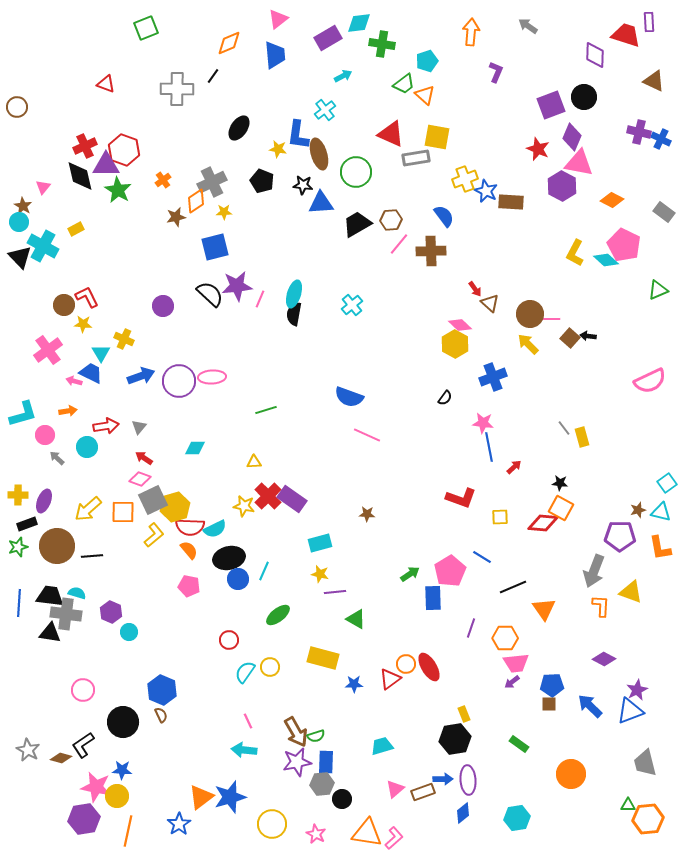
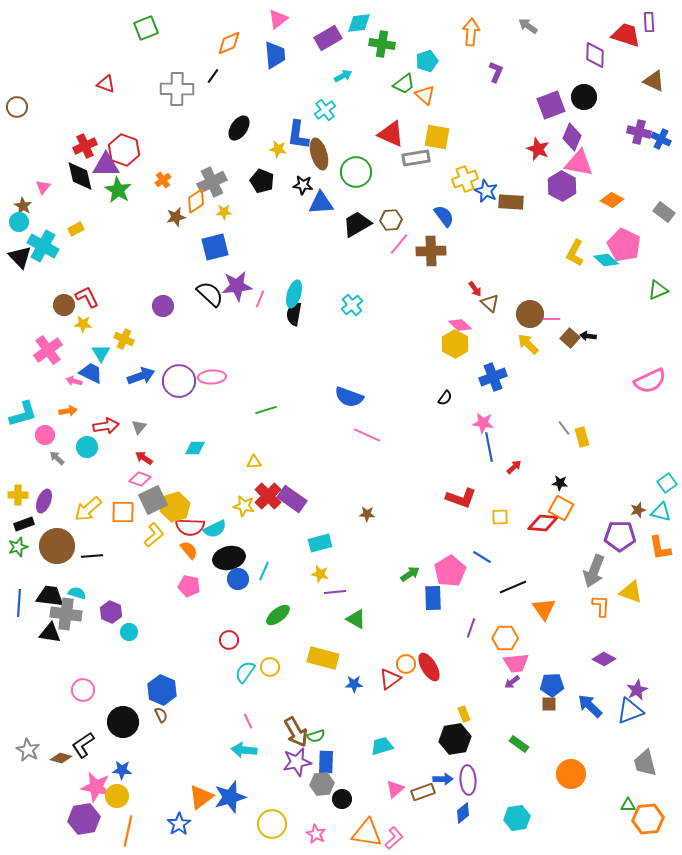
black rectangle at (27, 524): moved 3 px left
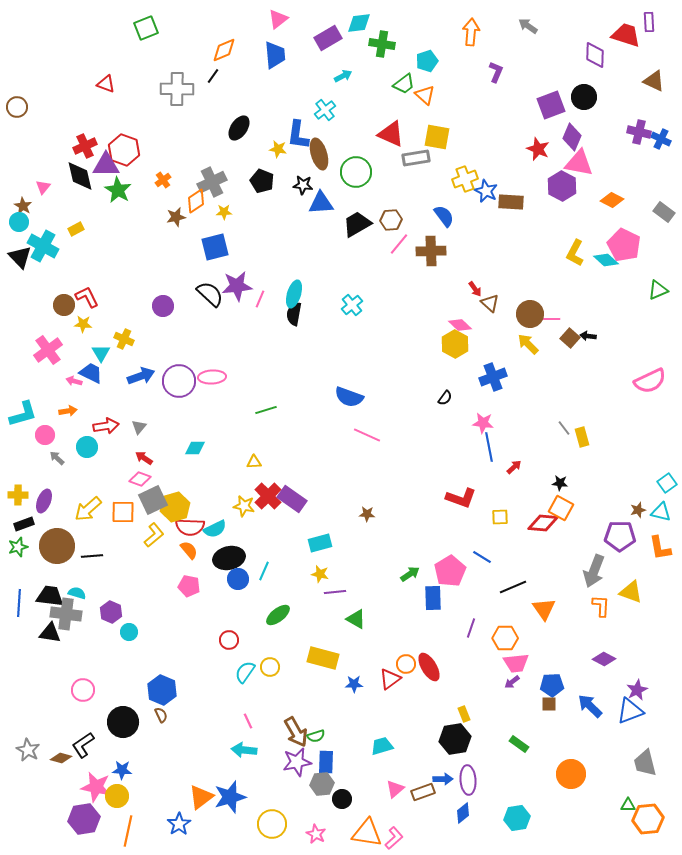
orange diamond at (229, 43): moved 5 px left, 7 px down
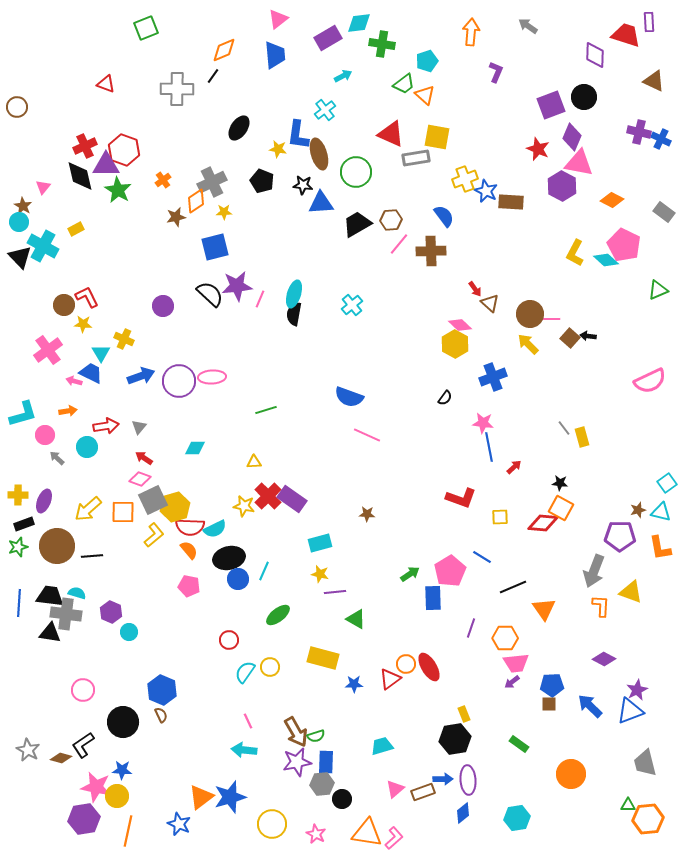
blue star at (179, 824): rotated 15 degrees counterclockwise
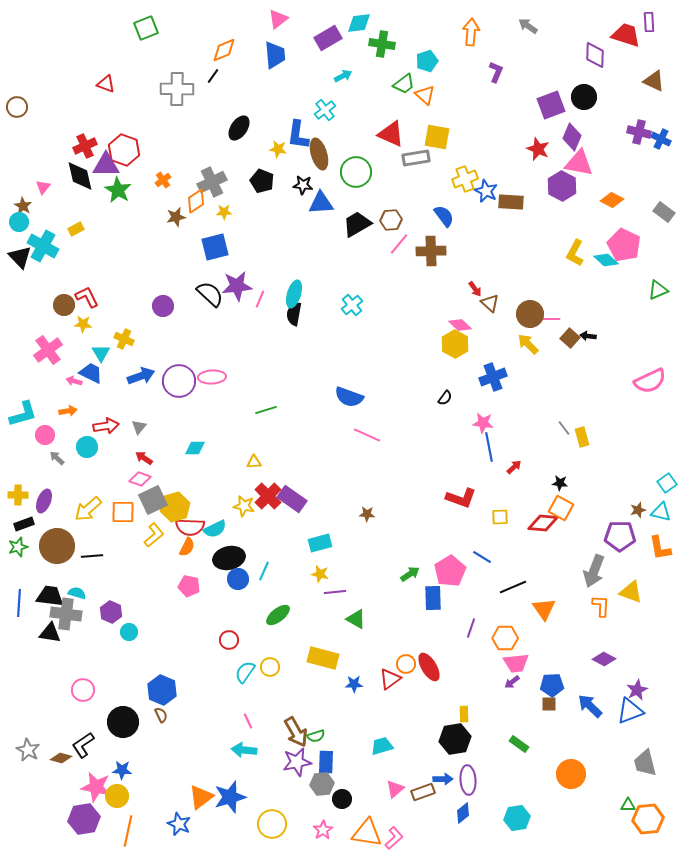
orange semicircle at (189, 550): moved 2 px left, 3 px up; rotated 66 degrees clockwise
yellow rectangle at (464, 714): rotated 21 degrees clockwise
pink star at (316, 834): moved 7 px right, 4 px up; rotated 12 degrees clockwise
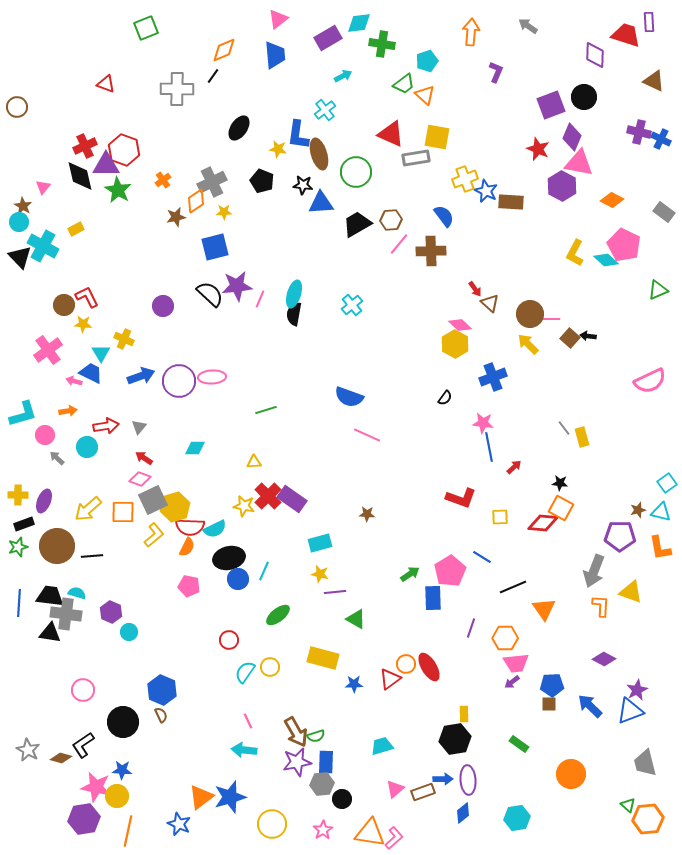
green triangle at (628, 805): rotated 42 degrees clockwise
orange triangle at (367, 833): moved 3 px right
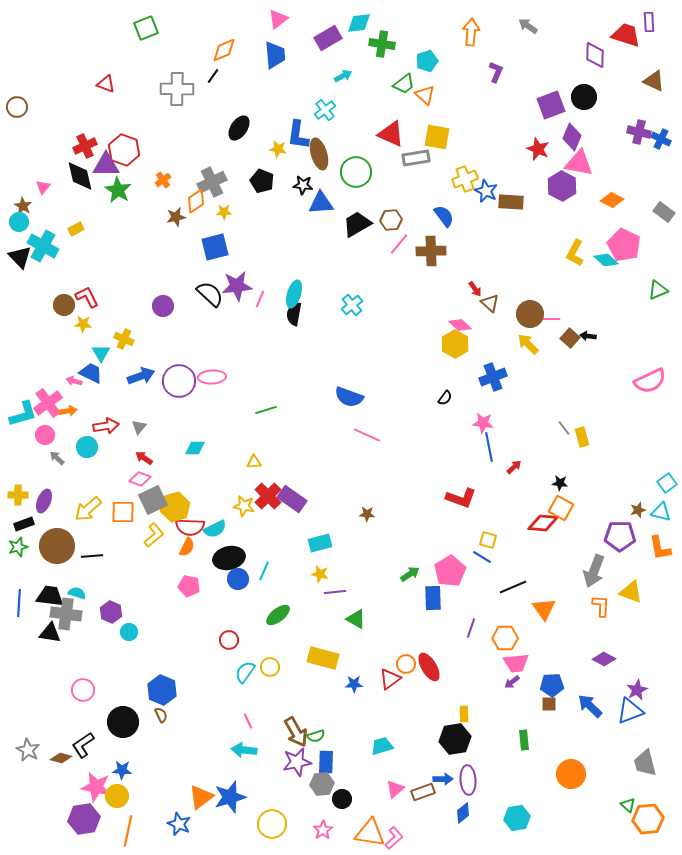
pink cross at (48, 350): moved 53 px down
yellow square at (500, 517): moved 12 px left, 23 px down; rotated 18 degrees clockwise
green rectangle at (519, 744): moved 5 px right, 4 px up; rotated 48 degrees clockwise
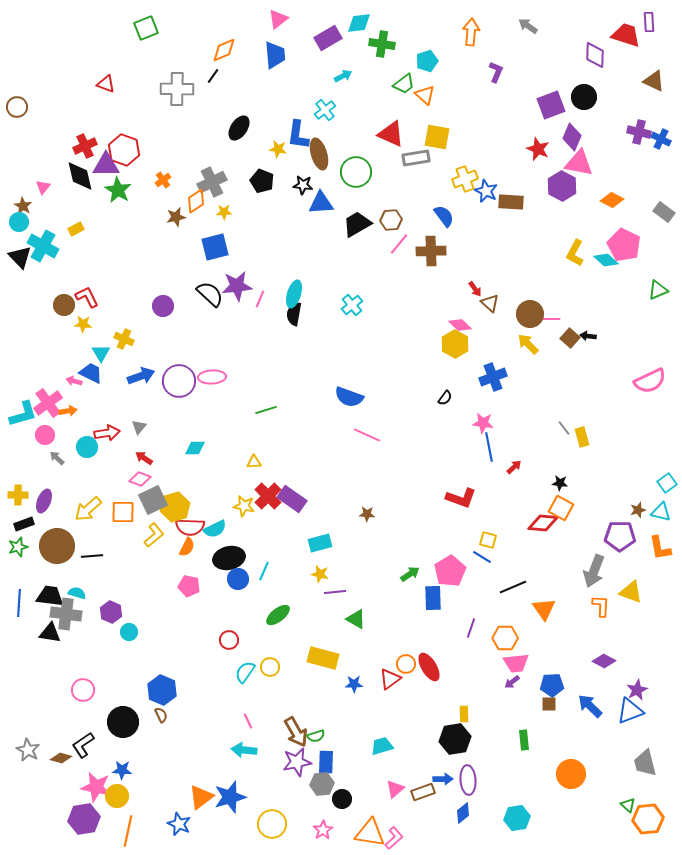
red arrow at (106, 426): moved 1 px right, 7 px down
purple diamond at (604, 659): moved 2 px down
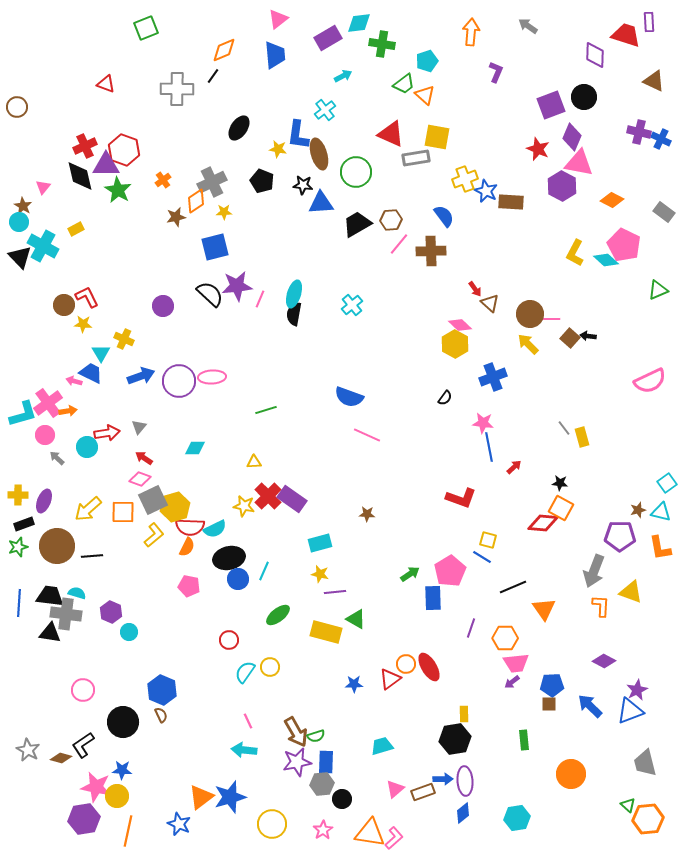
yellow rectangle at (323, 658): moved 3 px right, 26 px up
purple ellipse at (468, 780): moved 3 px left, 1 px down
